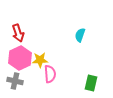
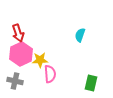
pink hexagon: moved 1 px right, 4 px up
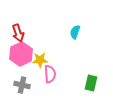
cyan semicircle: moved 5 px left, 3 px up
gray cross: moved 7 px right, 4 px down
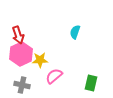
red arrow: moved 2 px down
pink semicircle: moved 4 px right, 2 px down; rotated 126 degrees counterclockwise
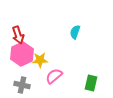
pink hexagon: moved 1 px right
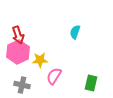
pink hexagon: moved 4 px left, 2 px up
pink semicircle: rotated 18 degrees counterclockwise
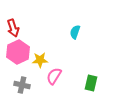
red arrow: moved 5 px left, 7 px up
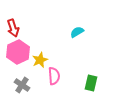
cyan semicircle: moved 2 px right; rotated 40 degrees clockwise
yellow star: rotated 21 degrees counterclockwise
pink semicircle: rotated 144 degrees clockwise
gray cross: rotated 21 degrees clockwise
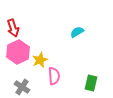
gray cross: moved 2 px down
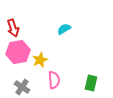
cyan semicircle: moved 13 px left, 3 px up
pink hexagon: rotated 15 degrees clockwise
pink semicircle: moved 4 px down
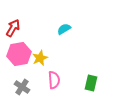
red arrow: rotated 132 degrees counterclockwise
pink hexagon: moved 1 px right, 2 px down
yellow star: moved 2 px up
